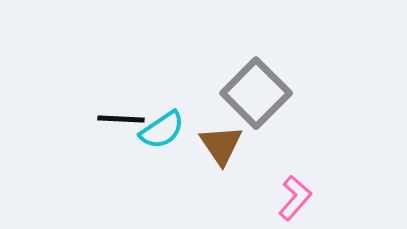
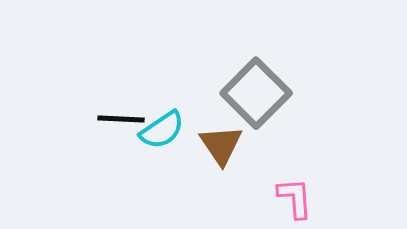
pink L-shape: rotated 45 degrees counterclockwise
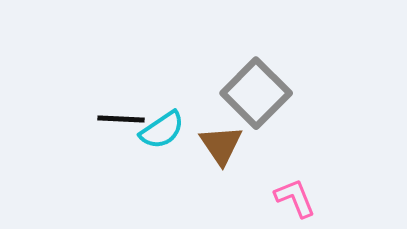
pink L-shape: rotated 18 degrees counterclockwise
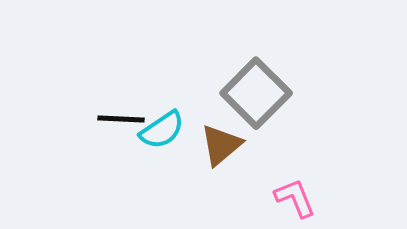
brown triangle: rotated 24 degrees clockwise
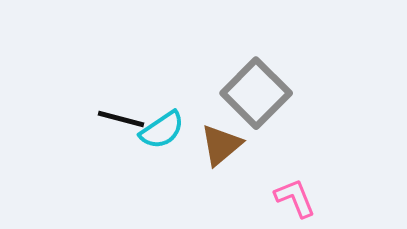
black line: rotated 12 degrees clockwise
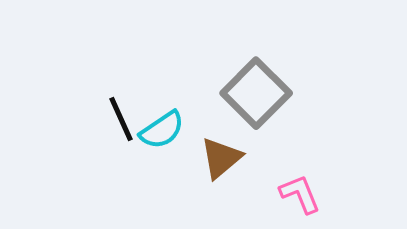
black line: rotated 51 degrees clockwise
brown triangle: moved 13 px down
pink L-shape: moved 5 px right, 4 px up
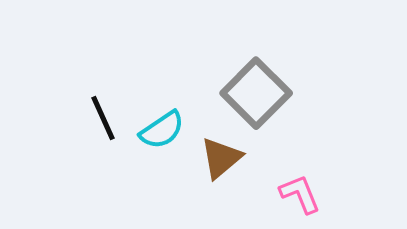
black line: moved 18 px left, 1 px up
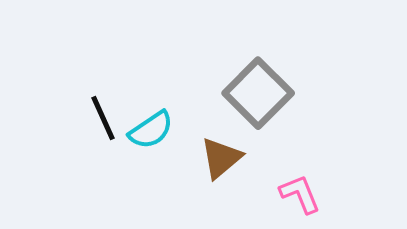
gray square: moved 2 px right
cyan semicircle: moved 11 px left
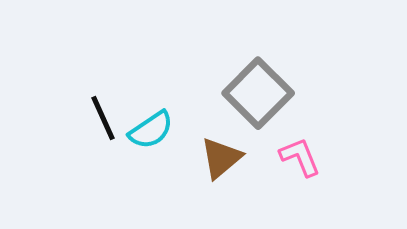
pink L-shape: moved 37 px up
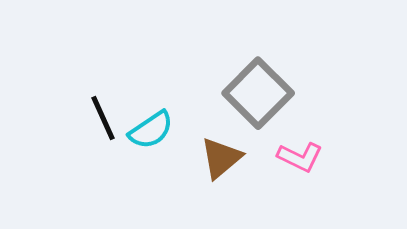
pink L-shape: rotated 138 degrees clockwise
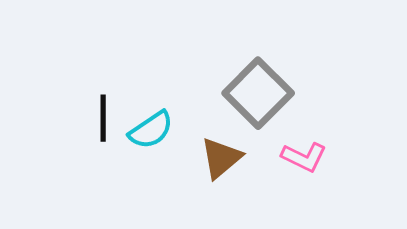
black line: rotated 24 degrees clockwise
pink L-shape: moved 4 px right
